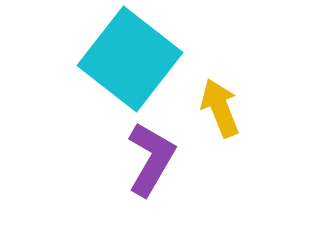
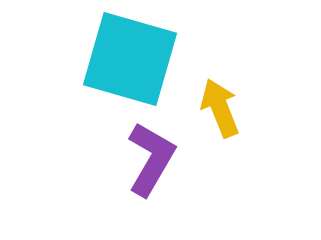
cyan square: rotated 22 degrees counterclockwise
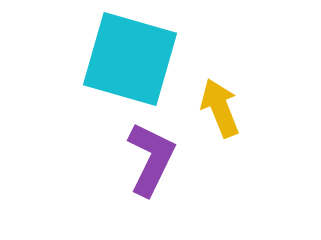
purple L-shape: rotated 4 degrees counterclockwise
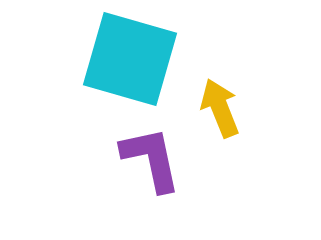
purple L-shape: rotated 38 degrees counterclockwise
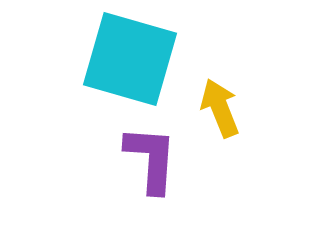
purple L-shape: rotated 16 degrees clockwise
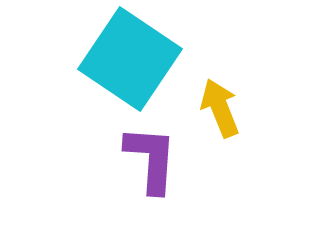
cyan square: rotated 18 degrees clockwise
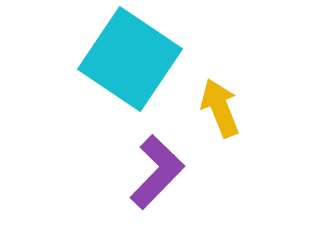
purple L-shape: moved 6 px right, 13 px down; rotated 40 degrees clockwise
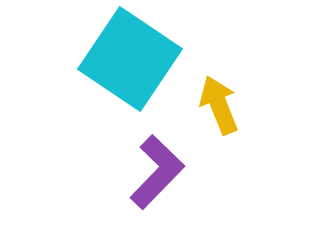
yellow arrow: moved 1 px left, 3 px up
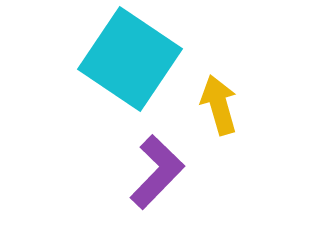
yellow arrow: rotated 6 degrees clockwise
